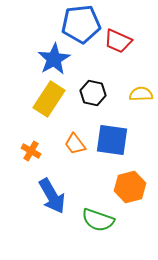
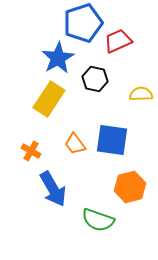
blue pentagon: moved 2 px right, 1 px up; rotated 12 degrees counterclockwise
red trapezoid: rotated 132 degrees clockwise
blue star: moved 4 px right, 1 px up
black hexagon: moved 2 px right, 14 px up
blue arrow: moved 1 px right, 7 px up
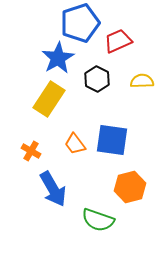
blue pentagon: moved 3 px left
black hexagon: moved 2 px right; rotated 15 degrees clockwise
yellow semicircle: moved 1 px right, 13 px up
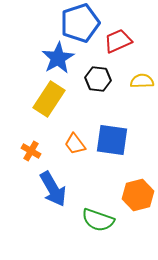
black hexagon: moved 1 px right; rotated 20 degrees counterclockwise
orange hexagon: moved 8 px right, 8 px down
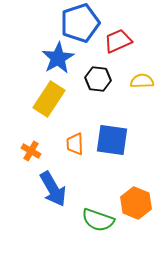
orange trapezoid: rotated 35 degrees clockwise
orange hexagon: moved 2 px left, 8 px down; rotated 24 degrees counterclockwise
